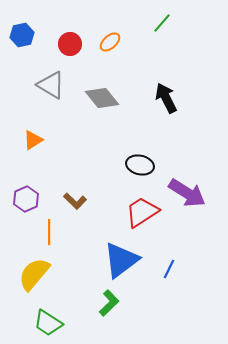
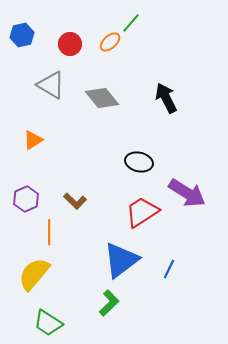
green line: moved 31 px left
black ellipse: moved 1 px left, 3 px up
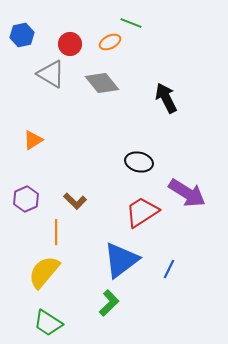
green line: rotated 70 degrees clockwise
orange ellipse: rotated 15 degrees clockwise
gray triangle: moved 11 px up
gray diamond: moved 15 px up
orange line: moved 7 px right
yellow semicircle: moved 10 px right, 2 px up
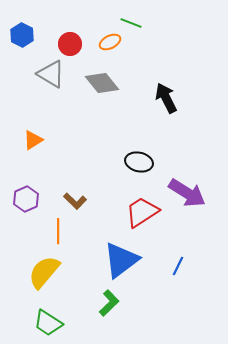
blue hexagon: rotated 20 degrees counterclockwise
orange line: moved 2 px right, 1 px up
blue line: moved 9 px right, 3 px up
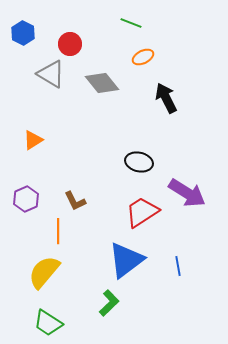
blue hexagon: moved 1 px right, 2 px up
orange ellipse: moved 33 px right, 15 px down
brown L-shape: rotated 20 degrees clockwise
blue triangle: moved 5 px right
blue line: rotated 36 degrees counterclockwise
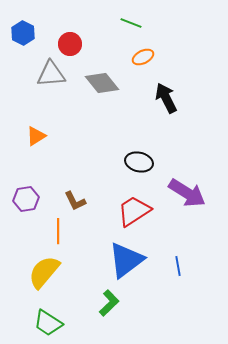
gray triangle: rotated 36 degrees counterclockwise
orange triangle: moved 3 px right, 4 px up
purple hexagon: rotated 15 degrees clockwise
red trapezoid: moved 8 px left, 1 px up
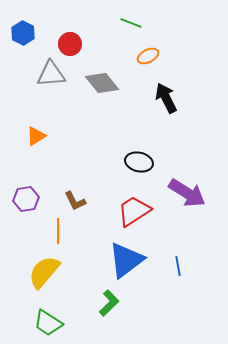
orange ellipse: moved 5 px right, 1 px up
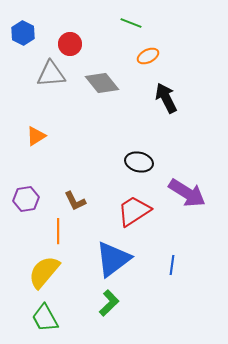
blue triangle: moved 13 px left, 1 px up
blue line: moved 6 px left, 1 px up; rotated 18 degrees clockwise
green trapezoid: moved 3 px left, 5 px up; rotated 28 degrees clockwise
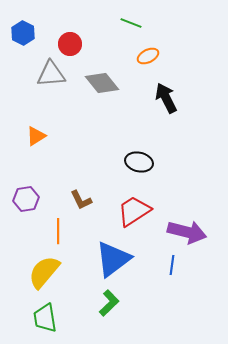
purple arrow: moved 39 px down; rotated 18 degrees counterclockwise
brown L-shape: moved 6 px right, 1 px up
green trapezoid: rotated 20 degrees clockwise
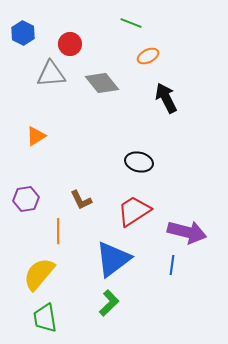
yellow semicircle: moved 5 px left, 2 px down
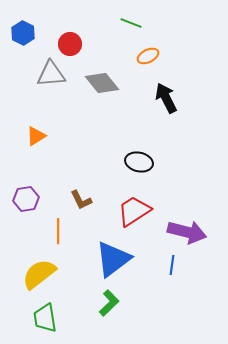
yellow semicircle: rotated 12 degrees clockwise
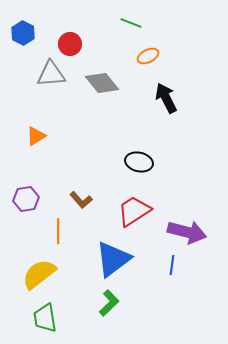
brown L-shape: rotated 15 degrees counterclockwise
